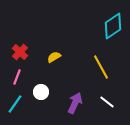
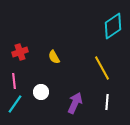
red cross: rotated 28 degrees clockwise
yellow semicircle: rotated 88 degrees counterclockwise
yellow line: moved 1 px right, 1 px down
pink line: moved 3 px left, 4 px down; rotated 28 degrees counterclockwise
white line: rotated 56 degrees clockwise
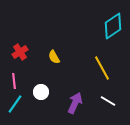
red cross: rotated 14 degrees counterclockwise
white line: moved 1 px right, 1 px up; rotated 63 degrees counterclockwise
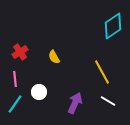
yellow line: moved 4 px down
pink line: moved 1 px right, 2 px up
white circle: moved 2 px left
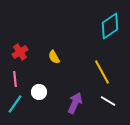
cyan diamond: moved 3 px left
